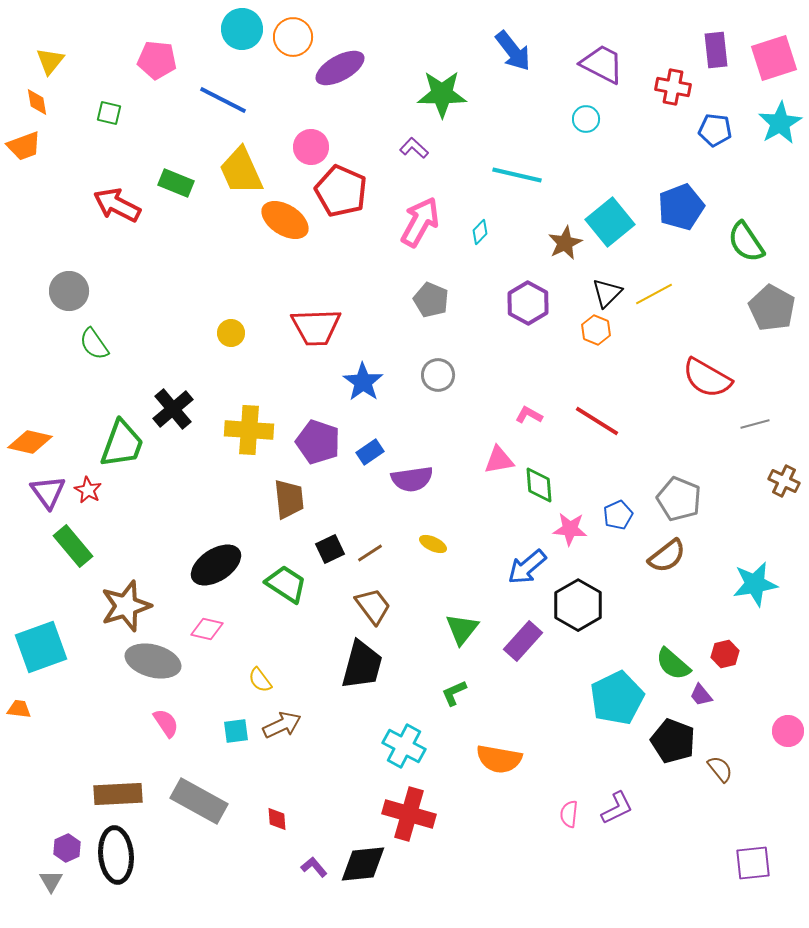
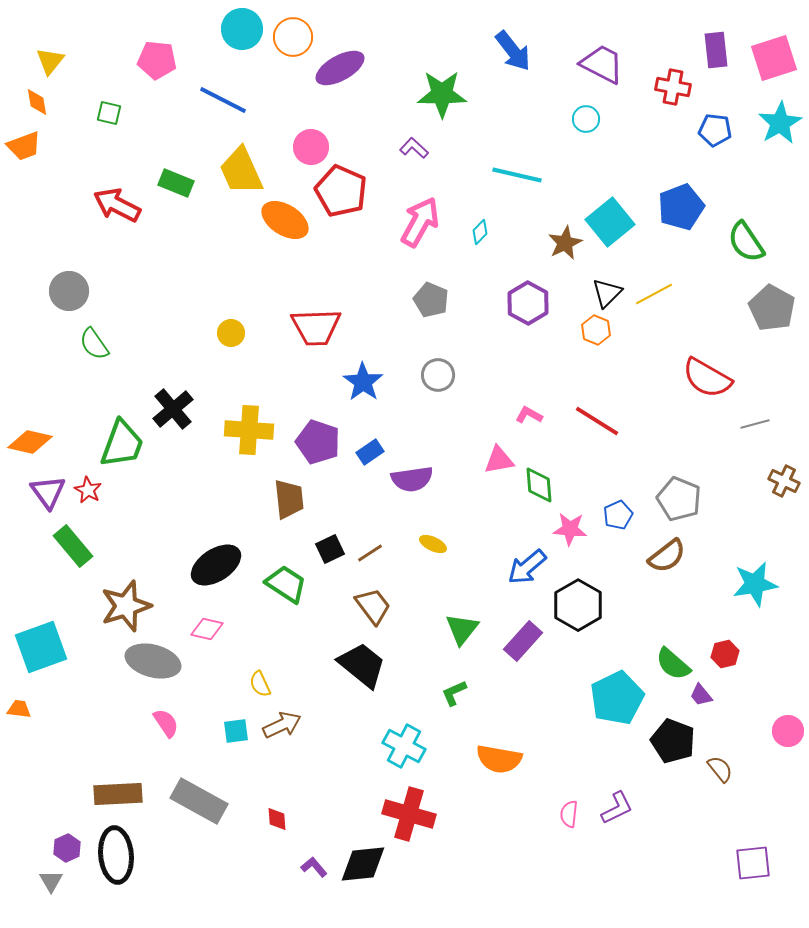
black trapezoid at (362, 665): rotated 66 degrees counterclockwise
yellow semicircle at (260, 680): moved 4 px down; rotated 12 degrees clockwise
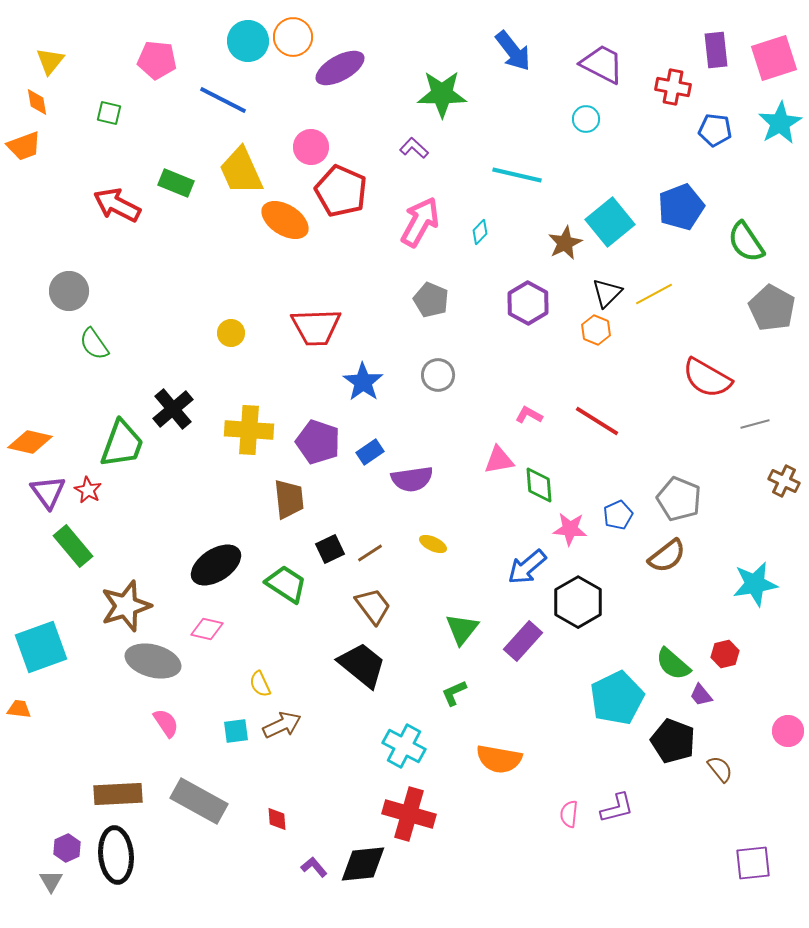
cyan circle at (242, 29): moved 6 px right, 12 px down
black hexagon at (578, 605): moved 3 px up
purple L-shape at (617, 808): rotated 12 degrees clockwise
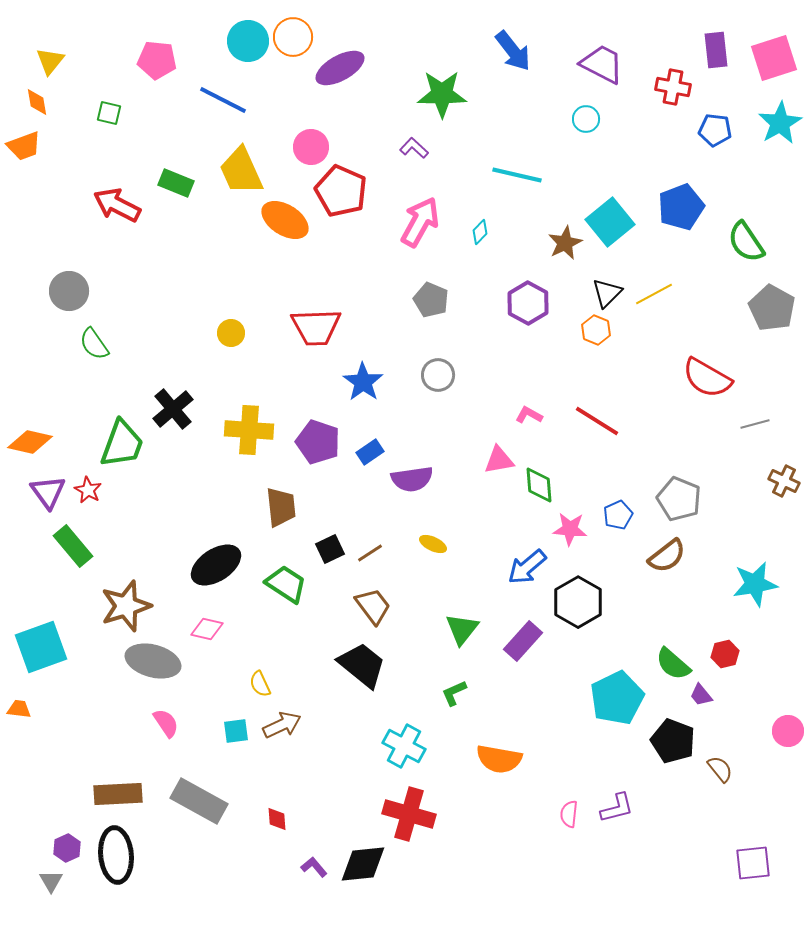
brown trapezoid at (289, 499): moved 8 px left, 8 px down
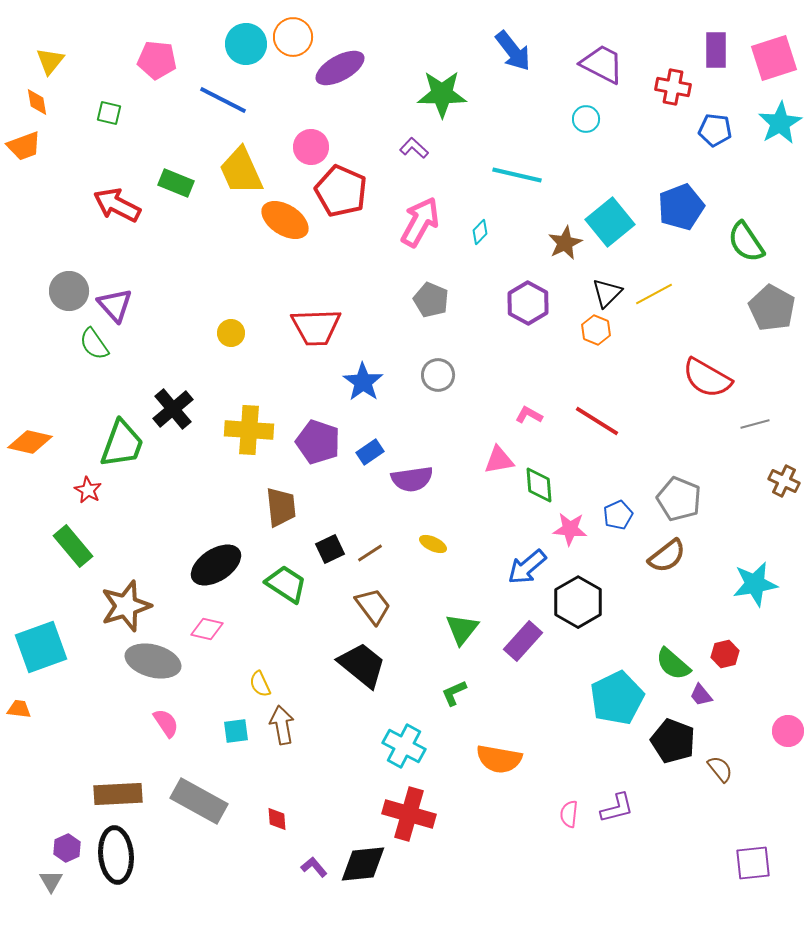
cyan circle at (248, 41): moved 2 px left, 3 px down
purple rectangle at (716, 50): rotated 6 degrees clockwise
purple triangle at (48, 492): moved 67 px right, 187 px up; rotated 6 degrees counterclockwise
brown arrow at (282, 725): rotated 75 degrees counterclockwise
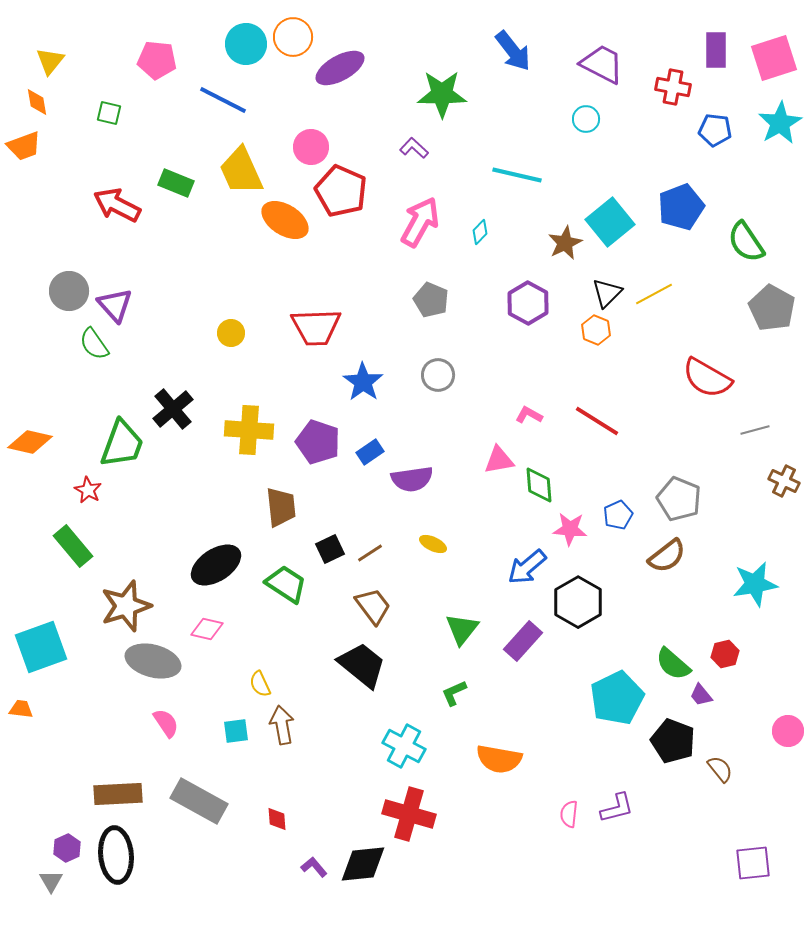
gray line at (755, 424): moved 6 px down
orange trapezoid at (19, 709): moved 2 px right
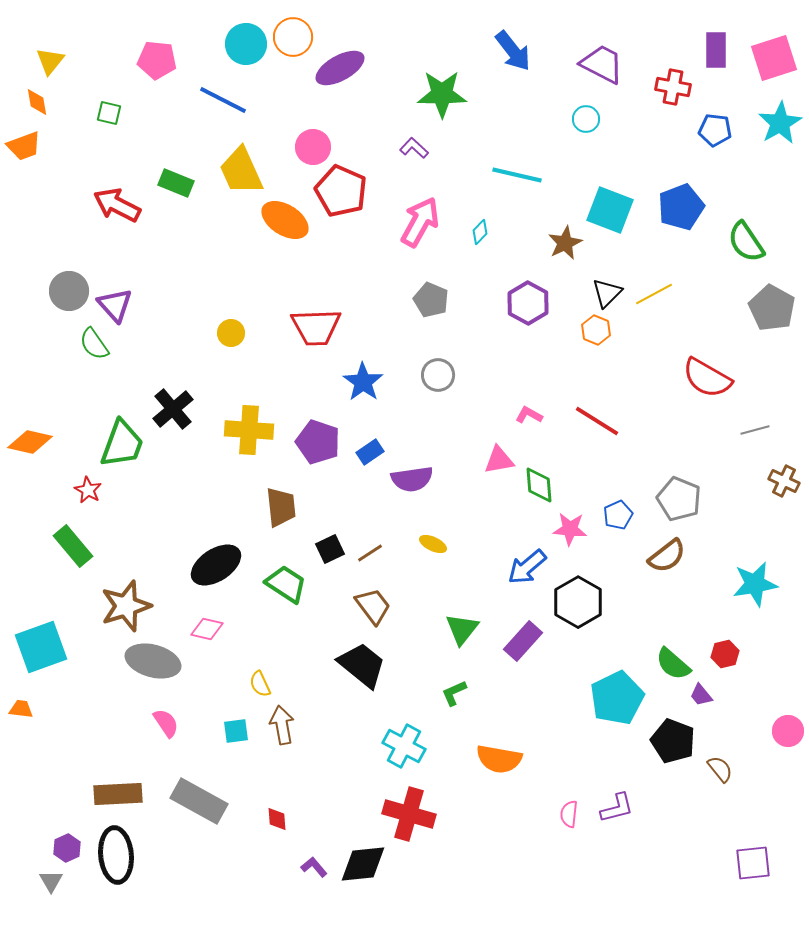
pink circle at (311, 147): moved 2 px right
cyan square at (610, 222): moved 12 px up; rotated 30 degrees counterclockwise
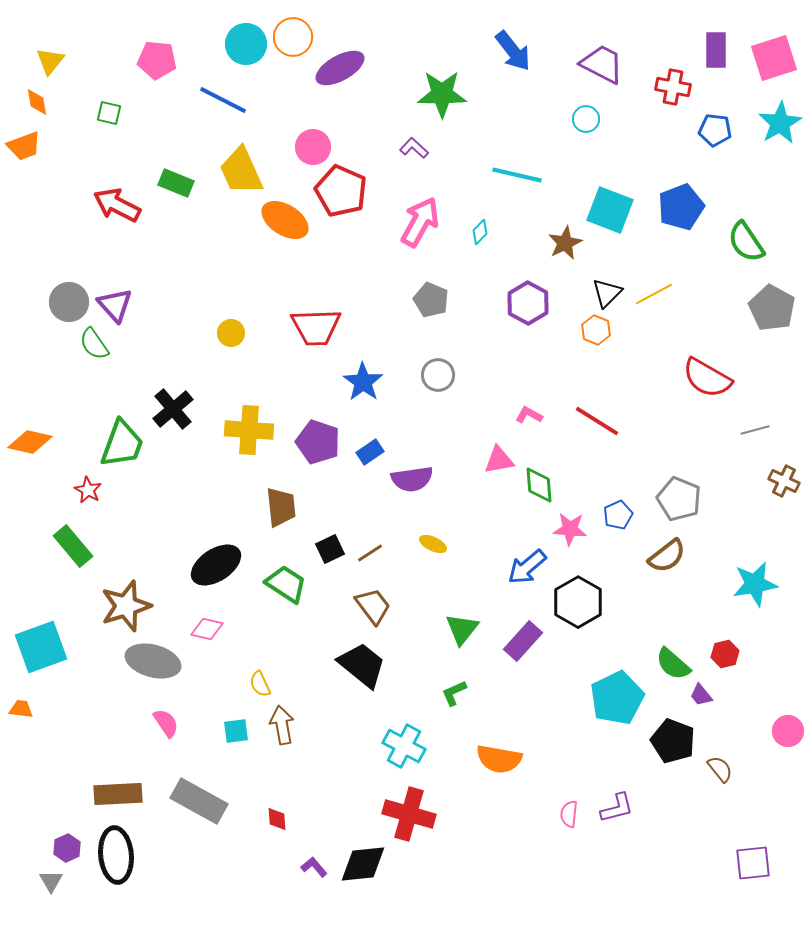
gray circle at (69, 291): moved 11 px down
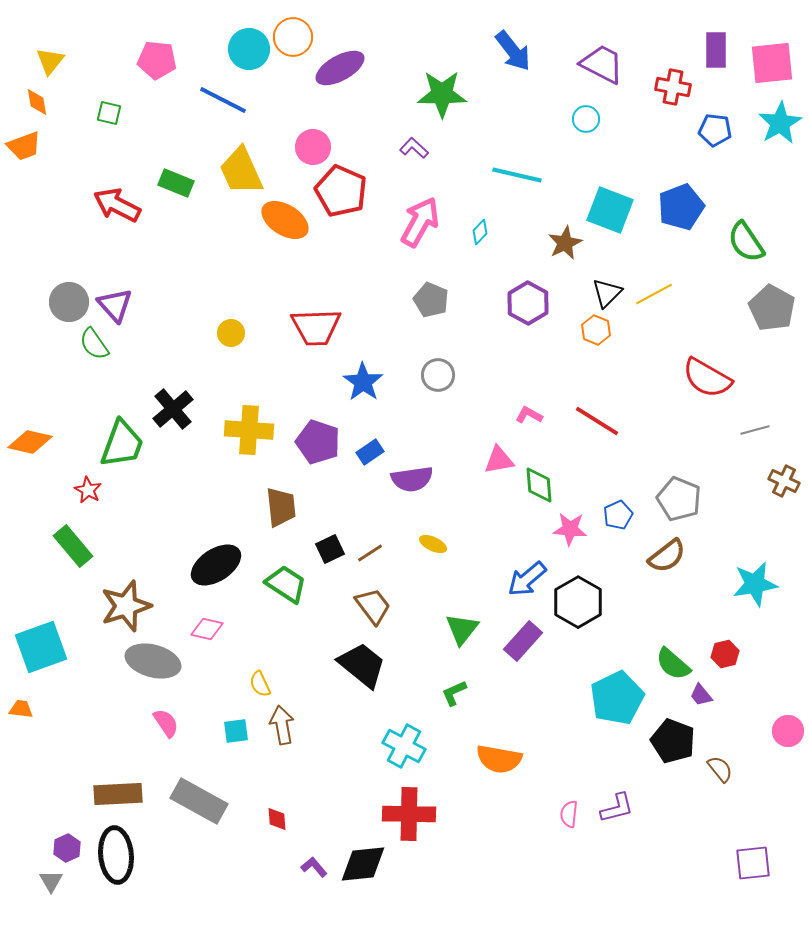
cyan circle at (246, 44): moved 3 px right, 5 px down
pink square at (774, 58): moved 2 px left, 5 px down; rotated 12 degrees clockwise
blue arrow at (527, 567): moved 12 px down
red cross at (409, 814): rotated 15 degrees counterclockwise
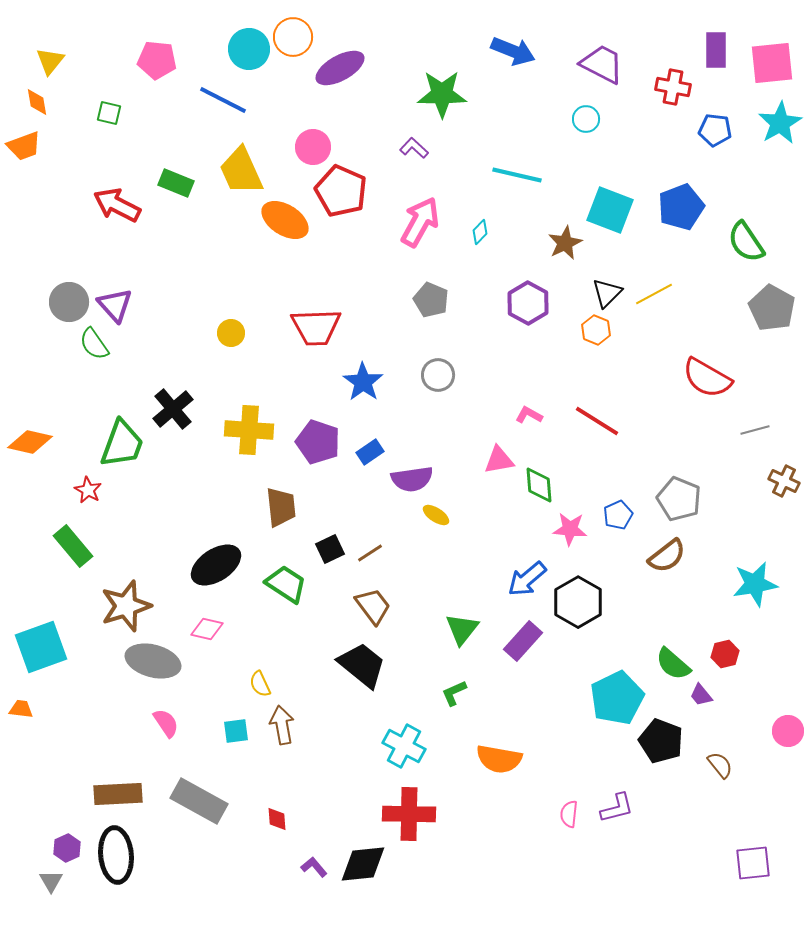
blue arrow at (513, 51): rotated 30 degrees counterclockwise
yellow ellipse at (433, 544): moved 3 px right, 29 px up; rotated 8 degrees clockwise
black pentagon at (673, 741): moved 12 px left
brown semicircle at (720, 769): moved 4 px up
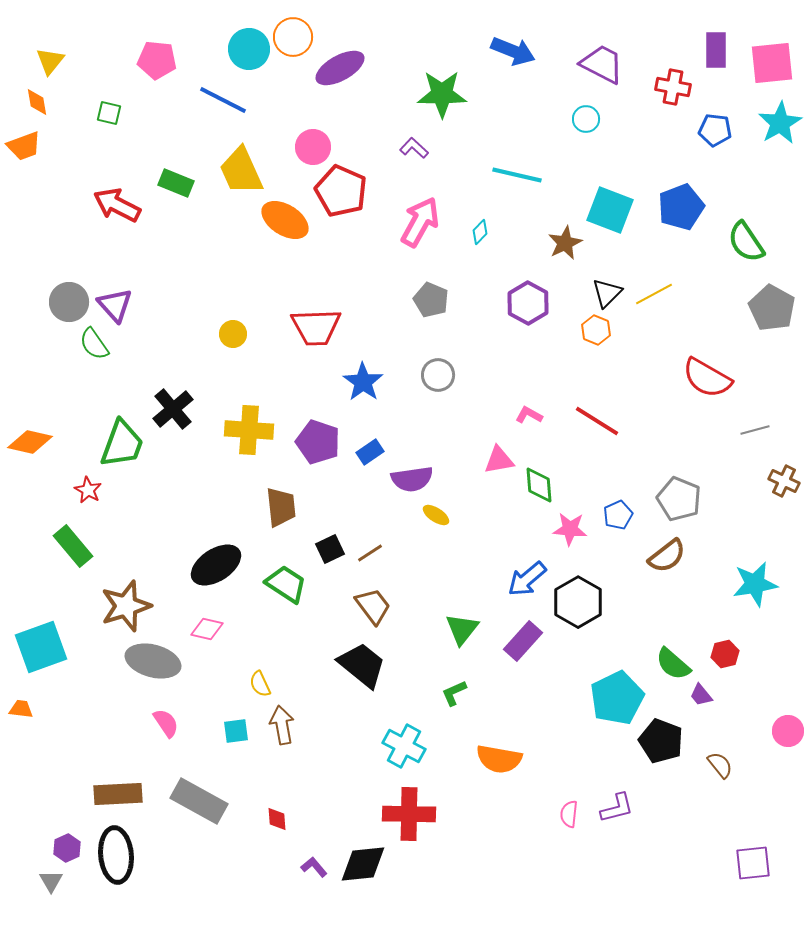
yellow circle at (231, 333): moved 2 px right, 1 px down
